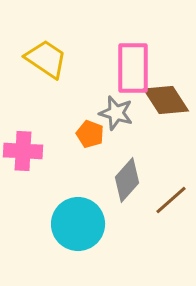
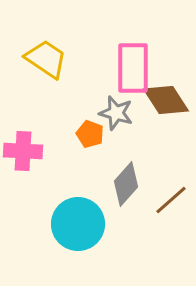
gray diamond: moved 1 px left, 4 px down
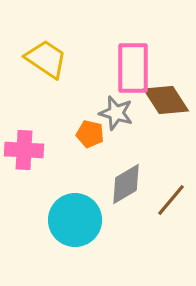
orange pentagon: rotated 8 degrees counterclockwise
pink cross: moved 1 px right, 1 px up
gray diamond: rotated 18 degrees clockwise
brown line: rotated 9 degrees counterclockwise
cyan circle: moved 3 px left, 4 px up
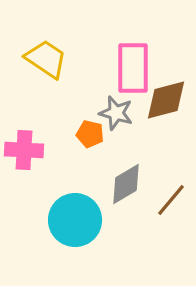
brown diamond: rotated 72 degrees counterclockwise
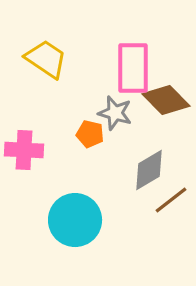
brown diamond: rotated 60 degrees clockwise
gray star: moved 1 px left
gray diamond: moved 23 px right, 14 px up
brown line: rotated 12 degrees clockwise
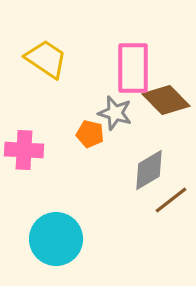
cyan circle: moved 19 px left, 19 px down
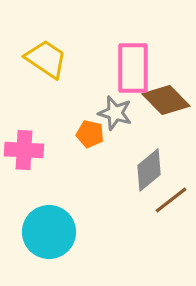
gray diamond: rotated 9 degrees counterclockwise
cyan circle: moved 7 px left, 7 px up
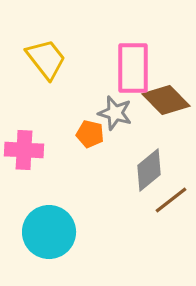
yellow trapezoid: rotated 18 degrees clockwise
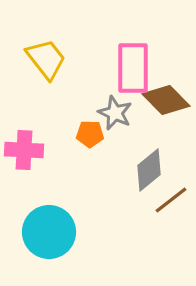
gray star: rotated 8 degrees clockwise
orange pentagon: rotated 12 degrees counterclockwise
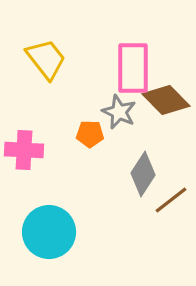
gray star: moved 4 px right, 1 px up
gray diamond: moved 6 px left, 4 px down; rotated 18 degrees counterclockwise
